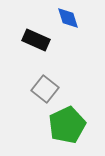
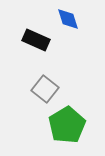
blue diamond: moved 1 px down
green pentagon: rotated 6 degrees counterclockwise
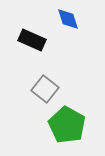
black rectangle: moved 4 px left
green pentagon: rotated 12 degrees counterclockwise
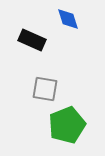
gray square: rotated 28 degrees counterclockwise
green pentagon: rotated 21 degrees clockwise
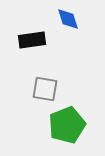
black rectangle: rotated 32 degrees counterclockwise
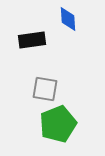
blue diamond: rotated 15 degrees clockwise
green pentagon: moved 9 px left, 1 px up
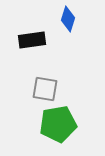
blue diamond: rotated 20 degrees clockwise
green pentagon: rotated 12 degrees clockwise
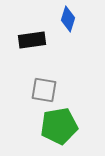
gray square: moved 1 px left, 1 px down
green pentagon: moved 1 px right, 2 px down
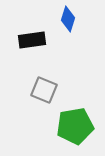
gray square: rotated 12 degrees clockwise
green pentagon: moved 16 px right
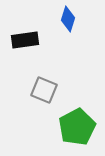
black rectangle: moved 7 px left
green pentagon: moved 2 px right, 1 px down; rotated 18 degrees counterclockwise
